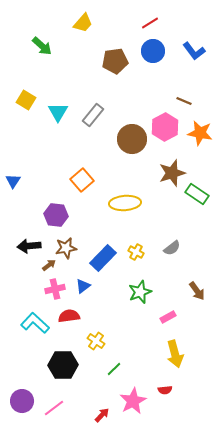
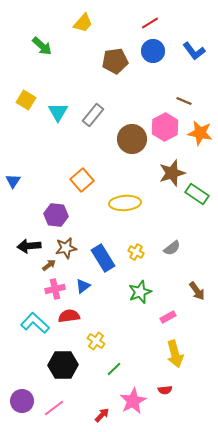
blue rectangle at (103, 258): rotated 76 degrees counterclockwise
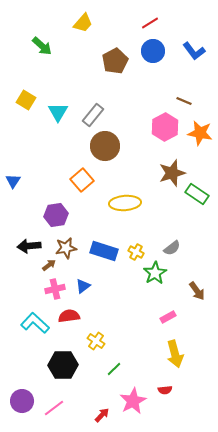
brown pentagon at (115, 61): rotated 20 degrees counterclockwise
brown circle at (132, 139): moved 27 px left, 7 px down
purple hexagon at (56, 215): rotated 15 degrees counterclockwise
blue rectangle at (103, 258): moved 1 px right, 7 px up; rotated 40 degrees counterclockwise
green star at (140, 292): moved 15 px right, 19 px up; rotated 10 degrees counterclockwise
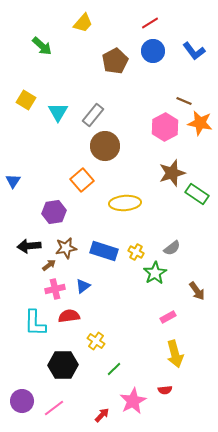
orange star at (200, 133): moved 10 px up
purple hexagon at (56, 215): moved 2 px left, 3 px up
cyan L-shape at (35, 323): rotated 132 degrees counterclockwise
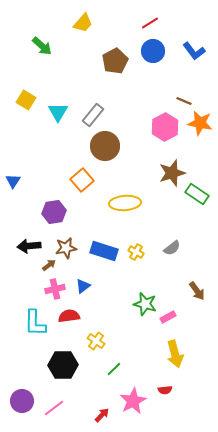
green star at (155, 273): moved 10 px left, 31 px down; rotated 25 degrees counterclockwise
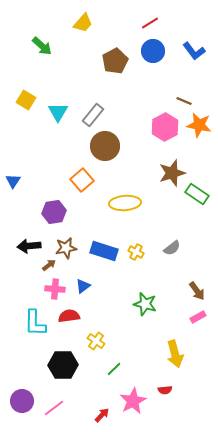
orange star at (200, 123): moved 1 px left, 2 px down
pink cross at (55, 289): rotated 18 degrees clockwise
pink rectangle at (168, 317): moved 30 px right
